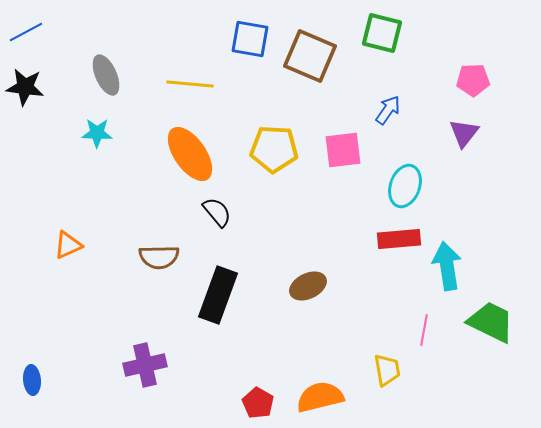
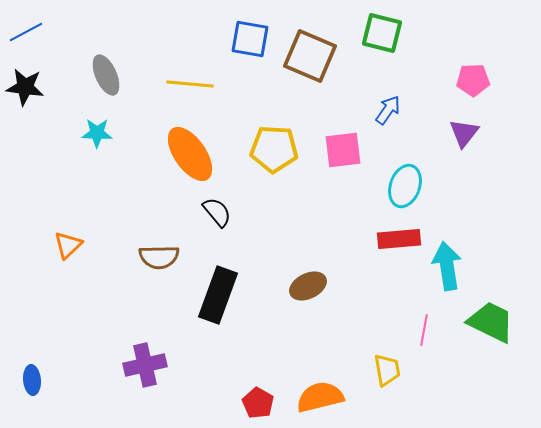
orange triangle: rotated 20 degrees counterclockwise
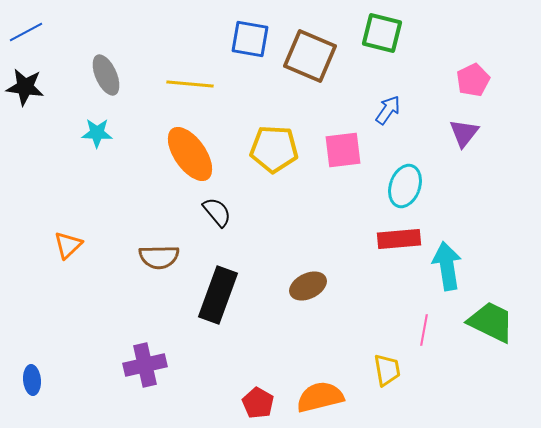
pink pentagon: rotated 24 degrees counterclockwise
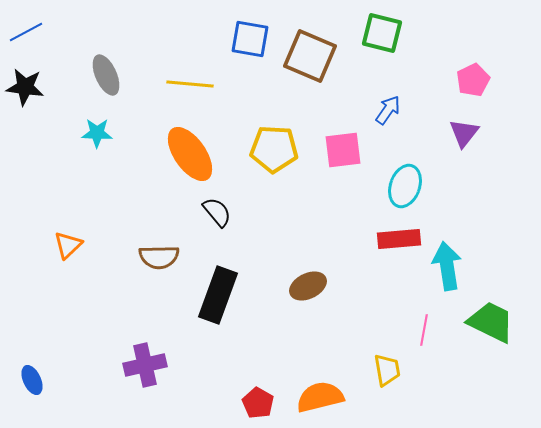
blue ellipse: rotated 20 degrees counterclockwise
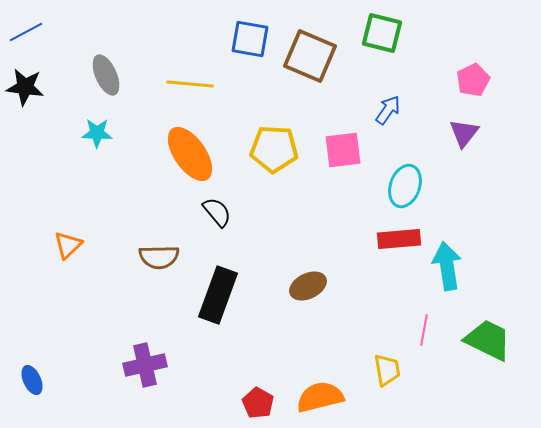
green trapezoid: moved 3 px left, 18 px down
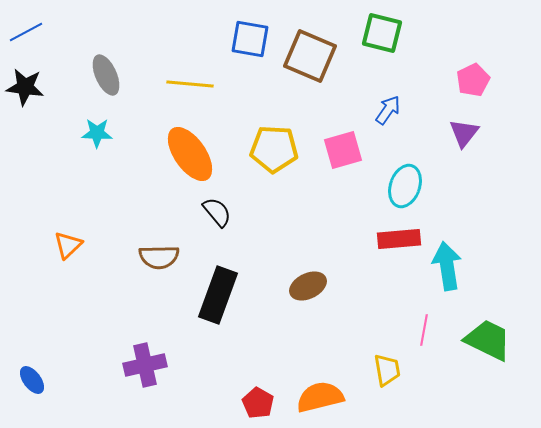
pink square: rotated 9 degrees counterclockwise
blue ellipse: rotated 12 degrees counterclockwise
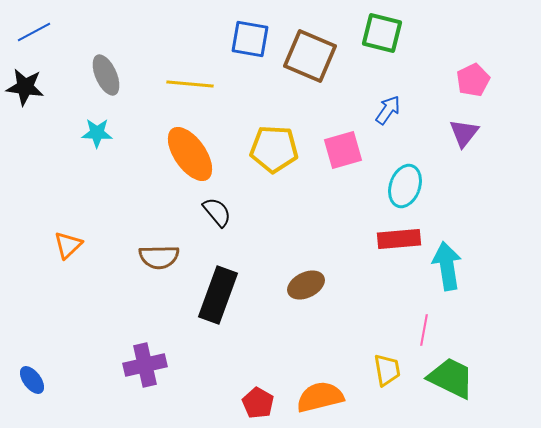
blue line: moved 8 px right
brown ellipse: moved 2 px left, 1 px up
green trapezoid: moved 37 px left, 38 px down
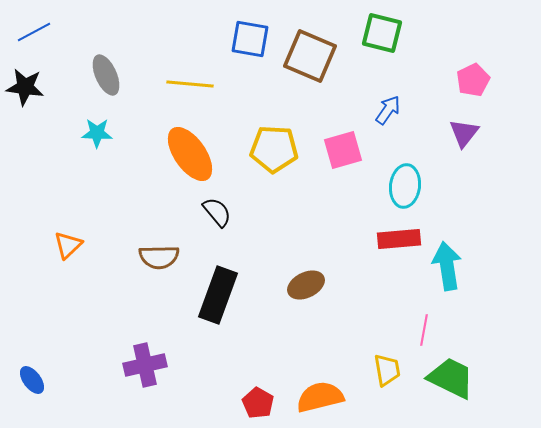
cyan ellipse: rotated 12 degrees counterclockwise
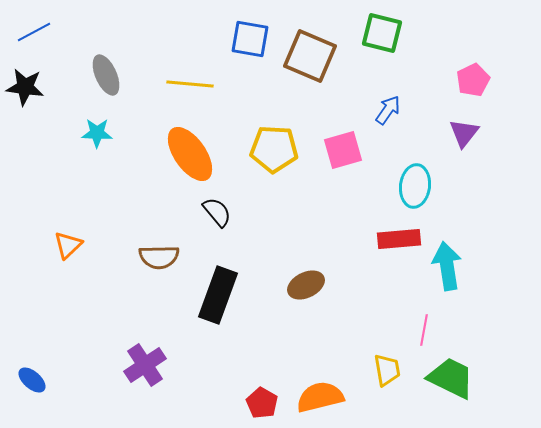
cyan ellipse: moved 10 px right
purple cross: rotated 21 degrees counterclockwise
blue ellipse: rotated 12 degrees counterclockwise
red pentagon: moved 4 px right
